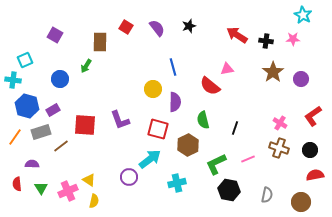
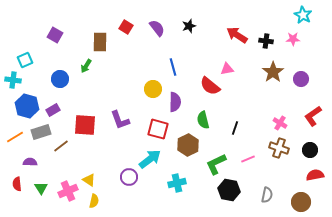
orange line at (15, 137): rotated 24 degrees clockwise
purple semicircle at (32, 164): moved 2 px left, 2 px up
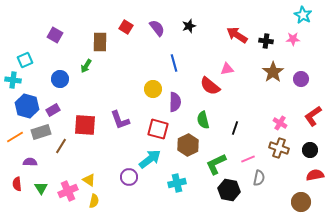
blue line at (173, 67): moved 1 px right, 4 px up
brown line at (61, 146): rotated 21 degrees counterclockwise
gray semicircle at (267, 195): moved 8 px left, 17 px up
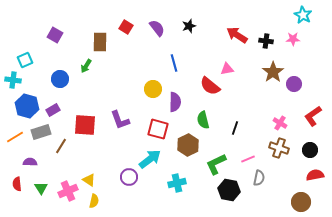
purple circle at (301, 79): moved 7 px left, 5 px down
